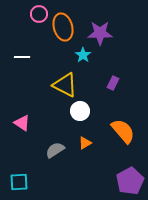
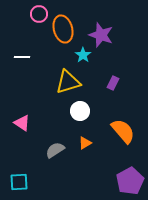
orange ellipse: moved 2 px down
purple star: moved 1 px right, 2 px down; rotated 20 degrees clockwise
yellow triangle: moved 3 px right, 3 px up; rotated 44 degrees counterclockwise
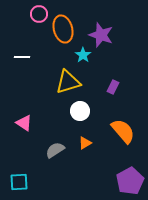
purple rectangle: moved 4 px down
pink triangle: moved 2 px right
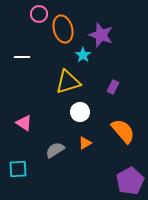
white circle: moved 1 px down
cyan square: moved 1 px left, 13 px up
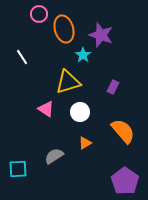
orange ellipse: moved 1 px right
white line: rotated 56 degrees clockwise
pink triangle: moved 22 px right, 14 px up
gray semicircle: moved 1 px left, 6 px down
purple pentagon: moved 5 px left; rotated 8 degrees counterclockwise
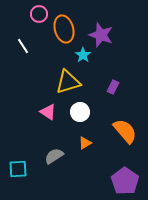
white line: moved 1 px right, 11 px up
pink triangle: moved 2 px right, 3 px down
orange semicircle: moved 2 px right
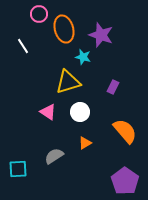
cyan star: moved 2 px down; rotated 21 degrees counterclockwise
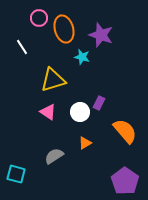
pink circle: moved 4 px down
white line: moved 1 px left, 1 px down
cyan star: moved 1 px left
yellow triangle: moved 15 px left, 2 px up
purple rectangle: moved 14 px left, 16 px down
cyan square: moved 2 px left, 5 px down; rotated 18 degrees clockwise
